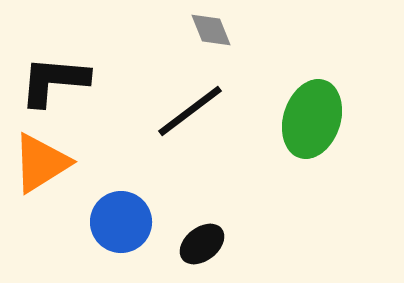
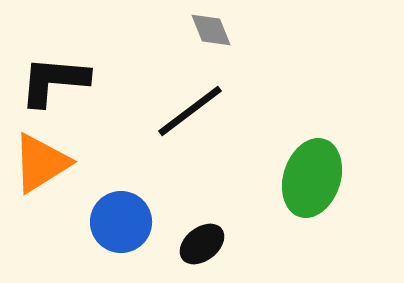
green ellipse: moved 59 px down
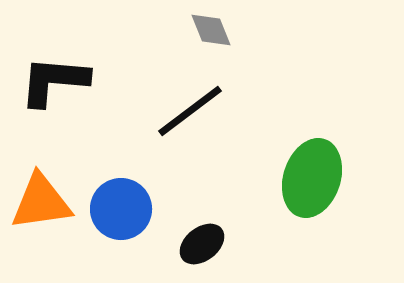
orange triangle: moved 39 px down; rotated 24 degrees clockwise
blue circle: moved 13 px up
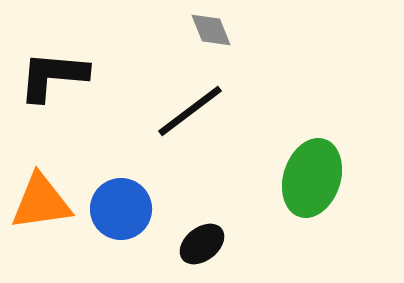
black L-shape: moved 1 px left, 5 px up
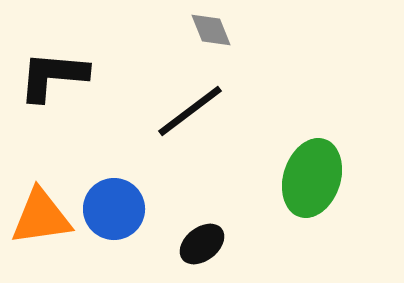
orange triangle: moved 15 px down
blue circle: moved 7 px left
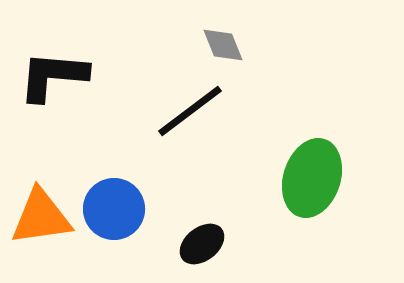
gray diamond: moved 12 px right, 15 px down
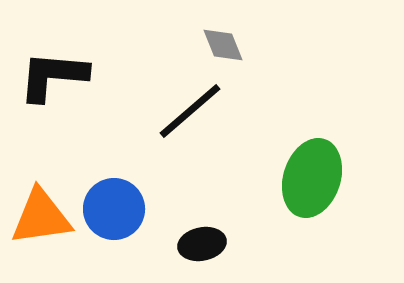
black line: rotated 4 degrees counterclockwise
black ellipse: rotated 27 degrees clockwise
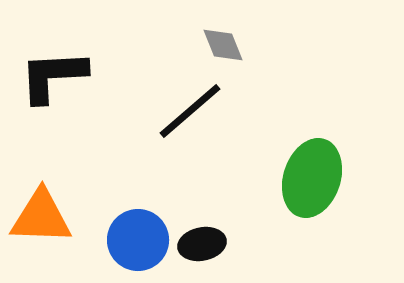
black L-shape: rotated 8 degrees counterclockwise
blue circle: moved 24 px right, 31 px down
orange triangle: rotated 10 degrees clockwise
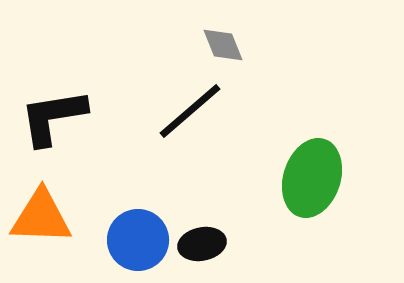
black L-shape: moved 41 px down; rotated 6 degrees counterclockwise
